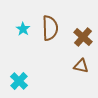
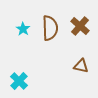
brown cross: moved 3 px left, 11 px up
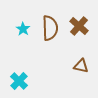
brown cross: moved 1 px left
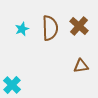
cyan star: moved 1 px left; rotated 16 degrees clockwise
brown triangle: rotated 21 degrees counterclockwise
cyan cross: moved 7 px left, 4 px down
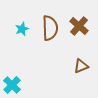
brown triangle: rotated 14 degrees counterclockwise
